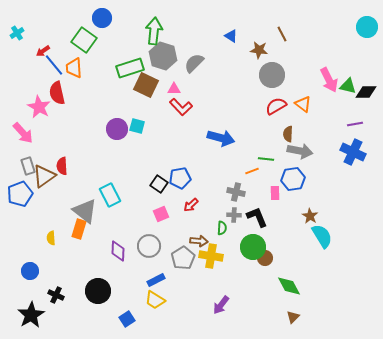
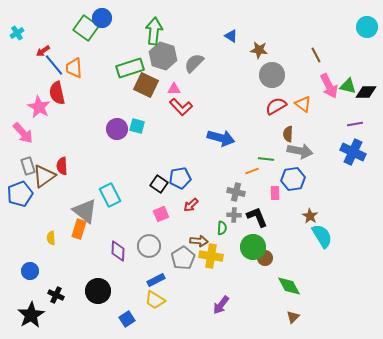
brown line at (282, 34): moved 34 px right, 21 px down
green square at (84, 40): moved 2 px right, 12 px up
pink arrow at (329, 80): moved 6 px down
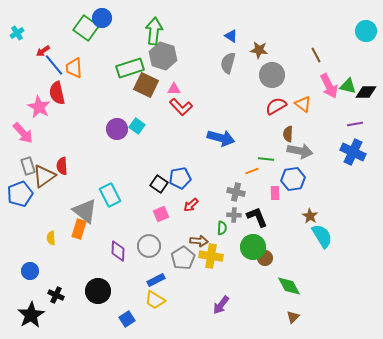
cyan circle at (367, 27): moved 1 px left, 4 px down
gray semicircle at (194, 63): moved 34 px right; rotated 30 degrees counterclockwise
cyan square at (137, 126): rotated 21 degrees clockwise
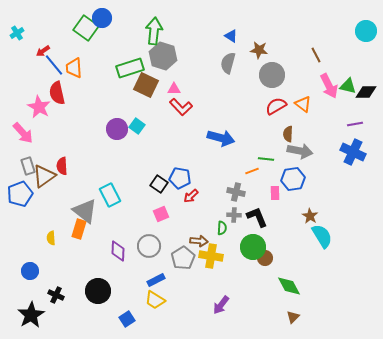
blue pentagon at (180, 178): rotated 20 degrees clockwise
red arrow at (191, 205): moved 9 px up
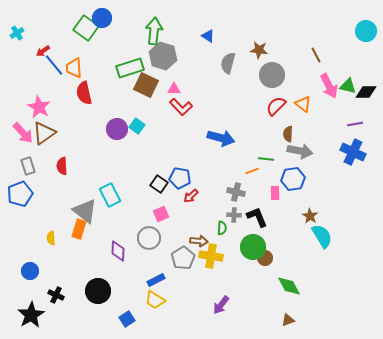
blue triangle at (231, 36): moved 23 px left
red semicircle at (57, 93): moved 27 px right
red semicircle at (276, 106): rotated 15 degrees counterclockwise
brown triangle at (44, 176): moved 43 px up
gray circle at (149, 246): moved 8 px up
brown triangle at (293, 317): moved 5 px left, 3 px down; rotated 24 degrees clockwise
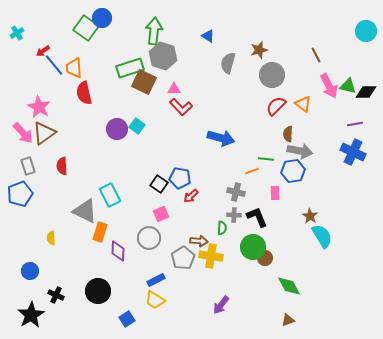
brown star at (259, 50): rotated 24 degrees counterclockwise
brown square at (146, 85): moved 2 px left, 3 px up
blue hexagon at (293, 179): moved 8 px up
gray triangle at (85, 211): rotated 12 degrees counterclockwise
orange rectangle at (79, 229): moved 21 px right, 3 px down
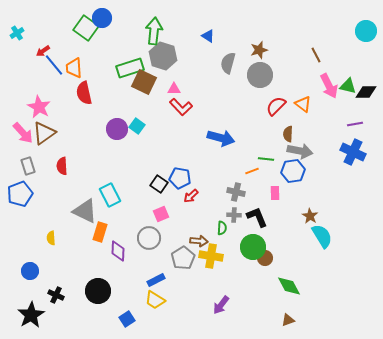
gray circle at (272, 75): moved 12 px left
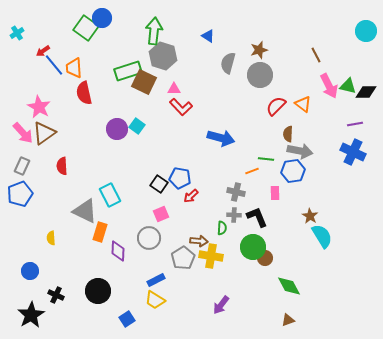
green rectangle at (130, 68): moved 2 px left, 3 px down
gray rectangle at (28, 166): moved 6 px left; rotated 42 degrees clockwise
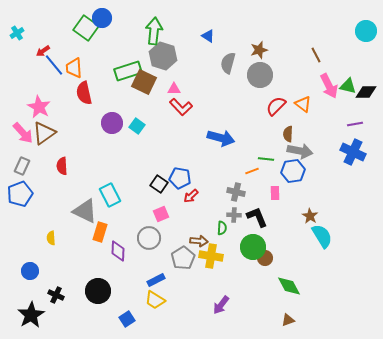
purple circle at (117, 129): moved 5 px left, 6 px up
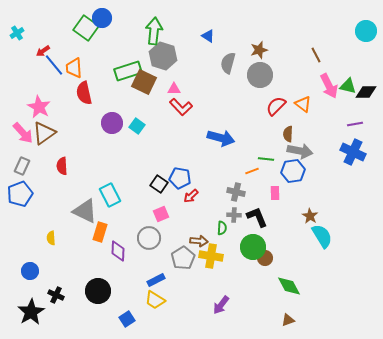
black star at (31, 315): moved 3 px up
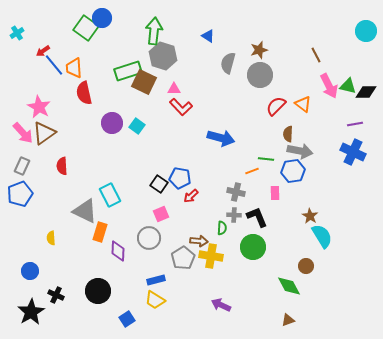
brown circle at (265, 258): moved 41 px right, 8 px down
blue rectangle at (156, 280): rotated 12 degrees clockwise
purple arrow at (221, 305): rotated 78 degrees clockwise
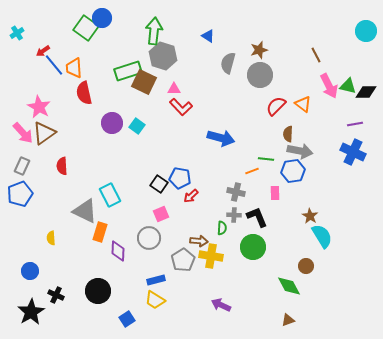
gray pentagon at (183, 258): moved 2 px down
